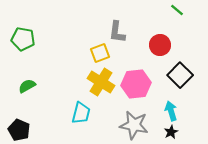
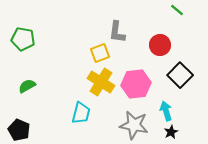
cyan arrow: moved 5 px left
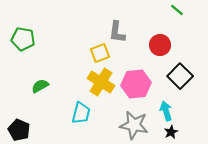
black square: moved 1 px down
green semicircle: moved 13 px right
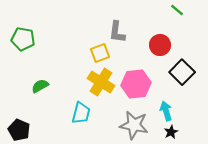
black square: moved 2 px right, 4 px up
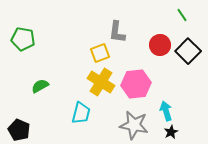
green line: moved 5 px right, 5 px down; rotated 16 degrees clockwise
black square: moved 6 px right, 21 px up
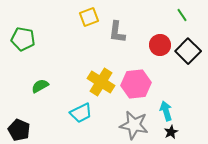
yellow square: moved 11 px left, 36 px up
cyan trapezoid: rotated 50 degrees clockwise
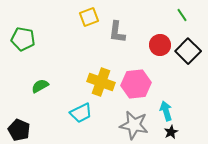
yellow cross: rotated 12 degrees counterclockwise
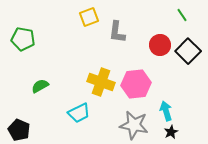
cyan trapezoid: moved 2 px left
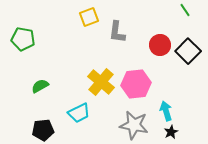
green line: moved 3 px right, 5 px up
yellow cross: rotated 20 degrees clockwise
black pentagon: moved 24 px right; rotated 30 degrees counterclockwise
